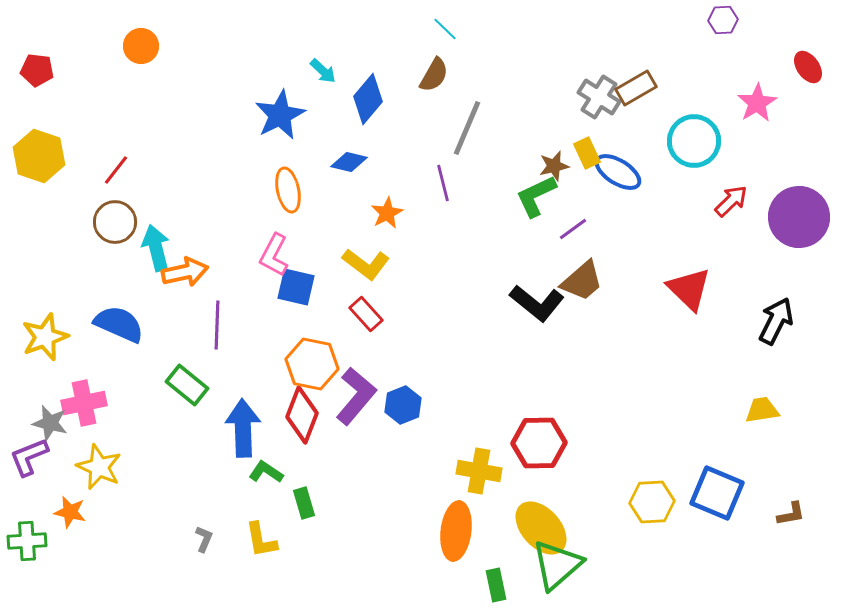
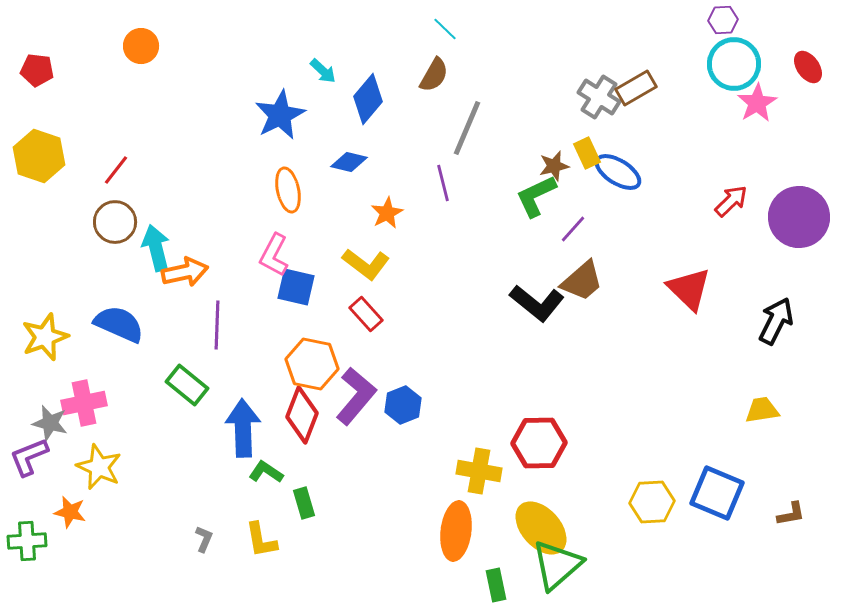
cyan circle at (694, 141): moved 40 px right, 77 px up
purple line at (573, 229): rotated 12 degrees counterclockwise
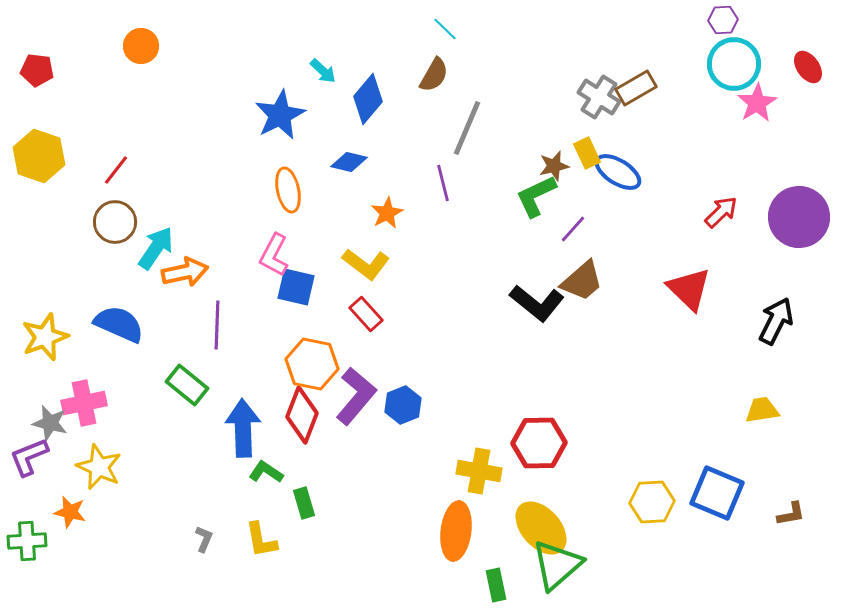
red arrow at (731, 201): moved 10 px left, 11 px down
cyan arrow at (156, 248): rotated 48 degrees clockwise
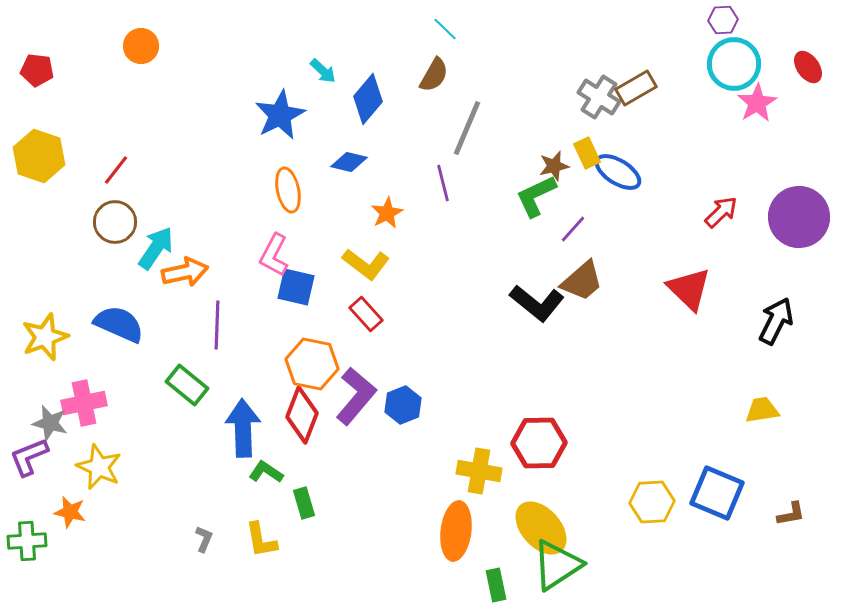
green triangle at (557, 565): rotated 8 degrees clockwise
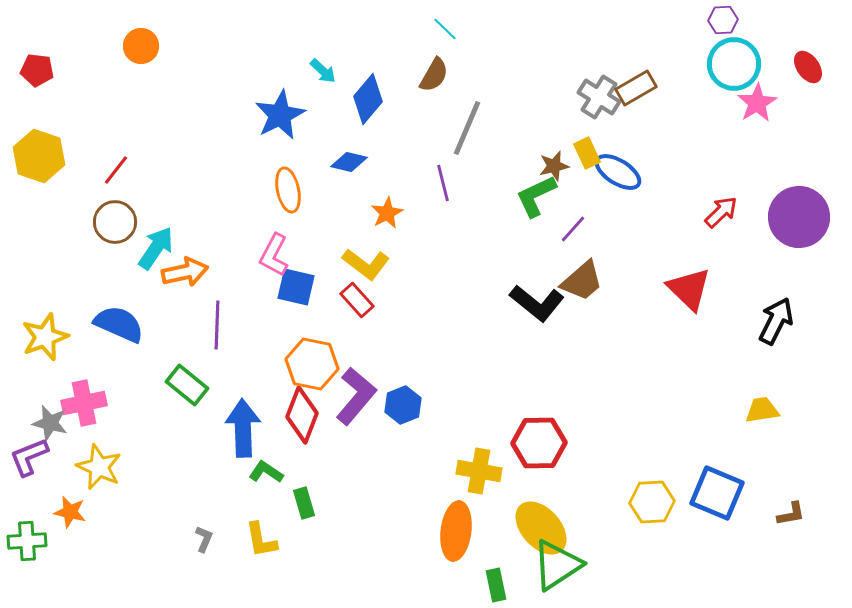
red rectangle at (366, 314): moved 9 px left, 14 px up
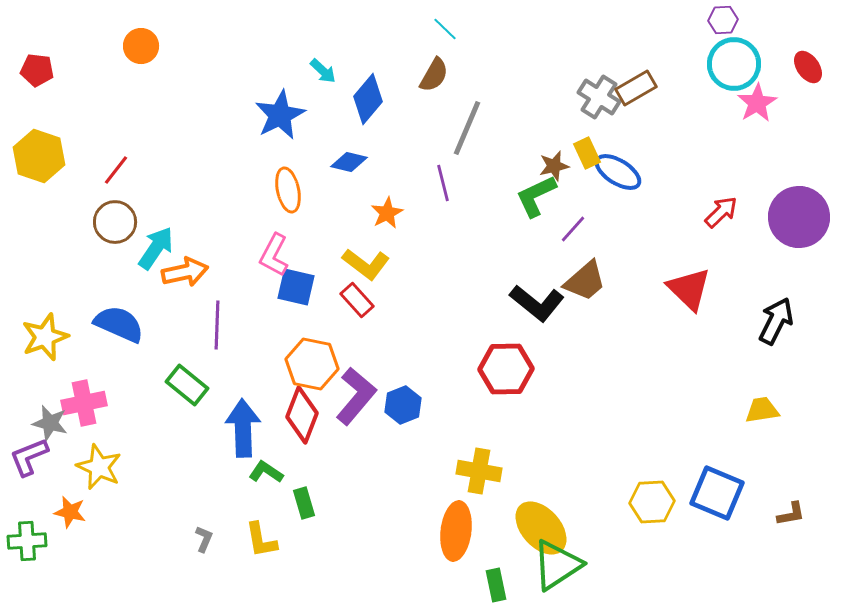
brown trapezoid at (582, 281): moved 3 px right
red hexagon at (539, 443): moved 33 px left, 74 px up
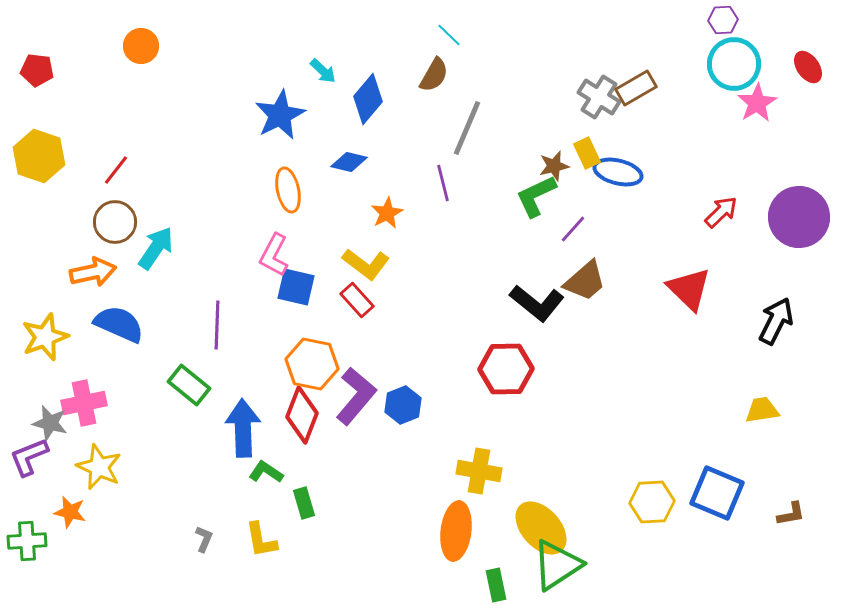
cyan line at (445, 29): moved 4 px right, 6 px down
blue ellipse at (618, 172): rotated 18 degrees counterclockwise
orange arrow at (185, 272): moved 92 px left
green rectangle at (187, 385): moved 2 px right
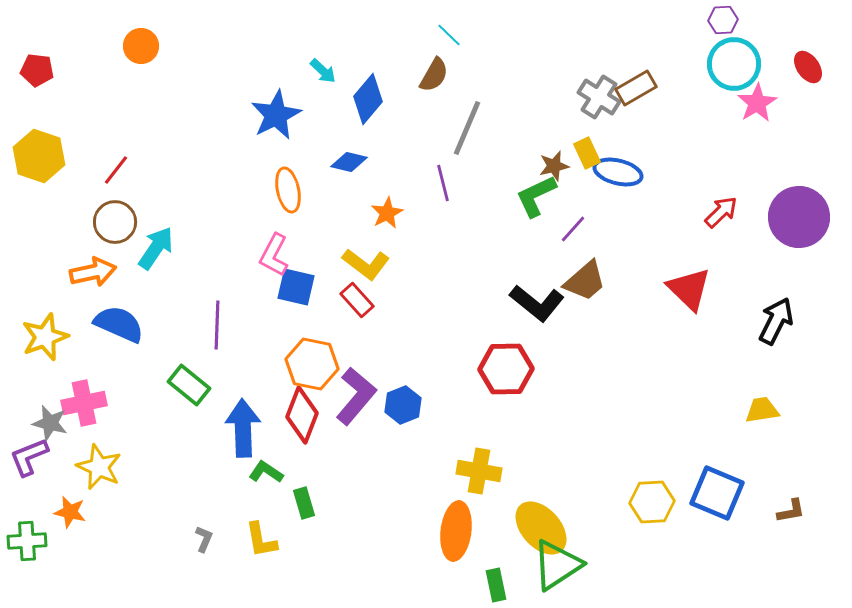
blue star at (280, 115): moved 4 px left
brown L-shape at (791, 514): moved 3 px up
